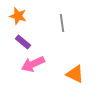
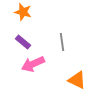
orange star: moved 5 px right, 4 px up
gray line: moved 19 px down
orange triangle: moved 2 px right, 6 px down
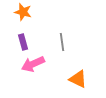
purple rectangle: rotated 35 degrees clockwise
orange triangle: moved 1 px right, 1 px up
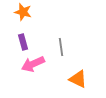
gray line: moved 1 px left, 5 px down
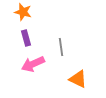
purple rectangle: moved 3 px right, 4 px up
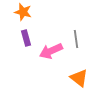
gray line: moved 15 px right, 8 px up
pink arrow: moved 18 px right, 13 px up
orange triangle: moved 1 px right, 1 px up; rotated 12 degrees clockwise
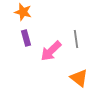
pink arrow: rotated 20 degrees counterclockwise
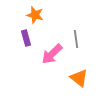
orange star: moved 12 px right, 3 px down
pink arrow: moved 1 px right, 3 px down
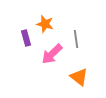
orange star: moved 10 px right, 9 px down
orange triangle: moved 1 px up
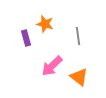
gray line: moved 2 px right, 3 px up
pink arrow: moved 12 px down
